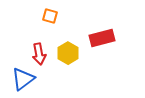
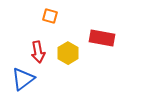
red rectangle: rotated 25 degrees clockwise
red arrow: moved 1 px left, 2 px up
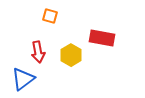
yellow hexagon: moved 3 px right, 2 px down
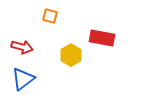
red arrow: moved 16 px left, 5 px up; rotated 65 degrees counterclockwise
